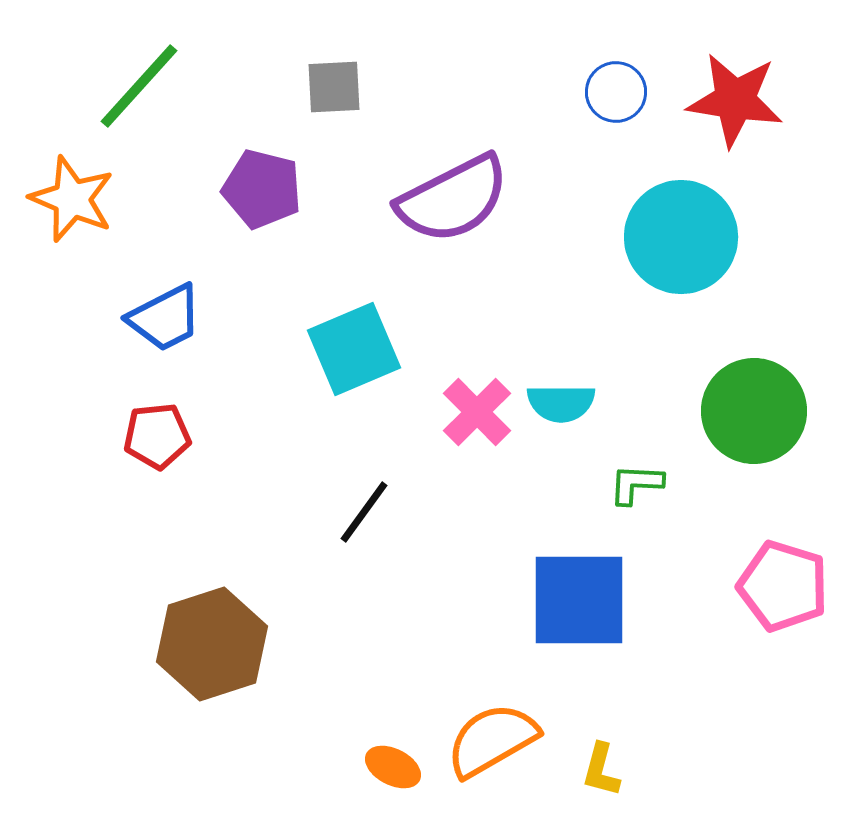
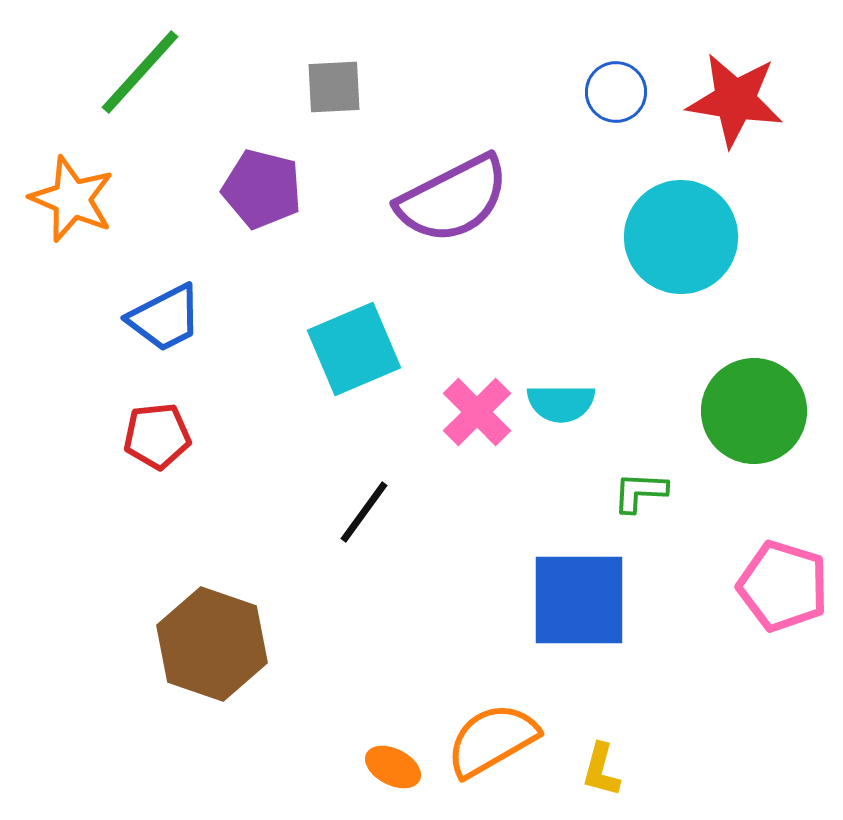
green line: moved 1 px right, 14 px up
green L-shape: moved 4 px right, 8 px down
brown hexagon: rotated 23 degrees counterclockwise
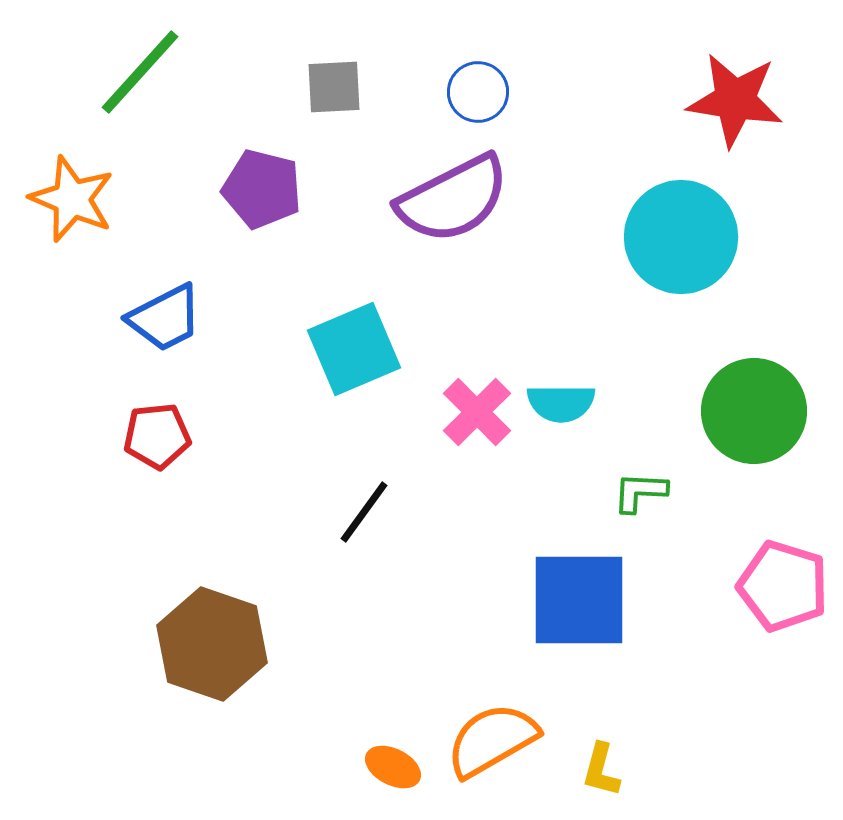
blue circle: moved 138 px left
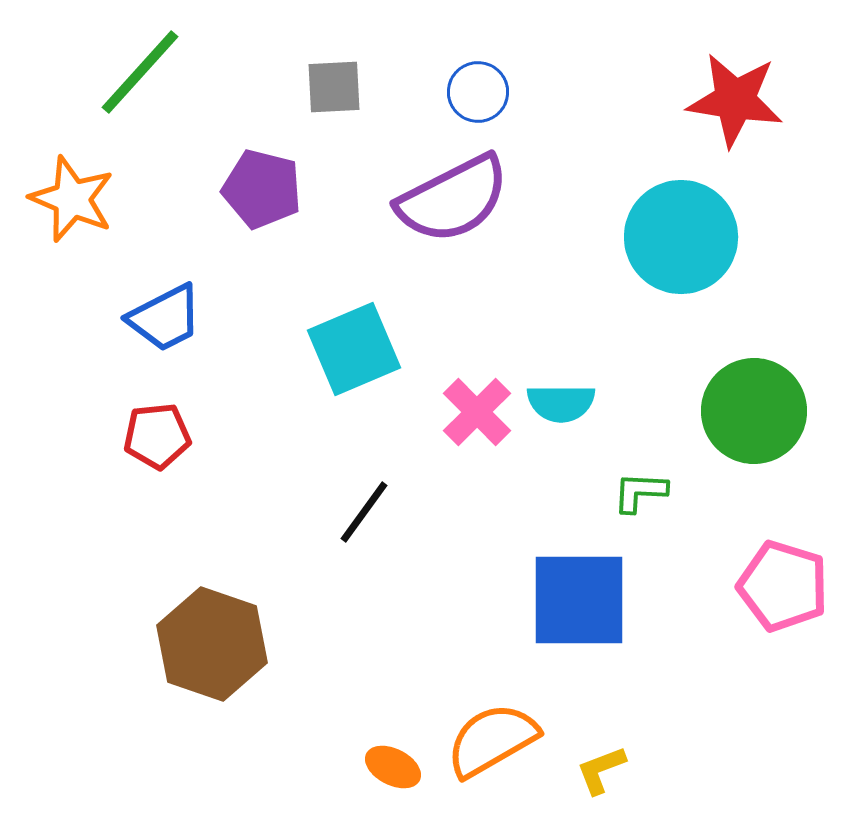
yellow L-shape: rotated 54 degrees clockwise
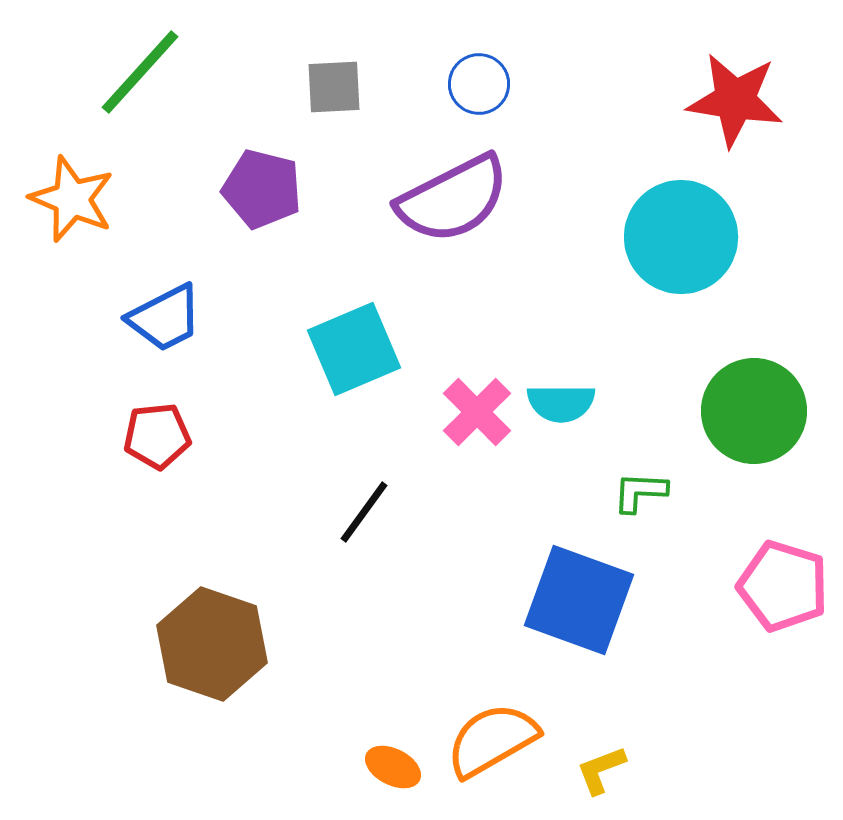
blue circle: moved 1 px right, 8 px up
blue square: rotated 20 degrees clockwise
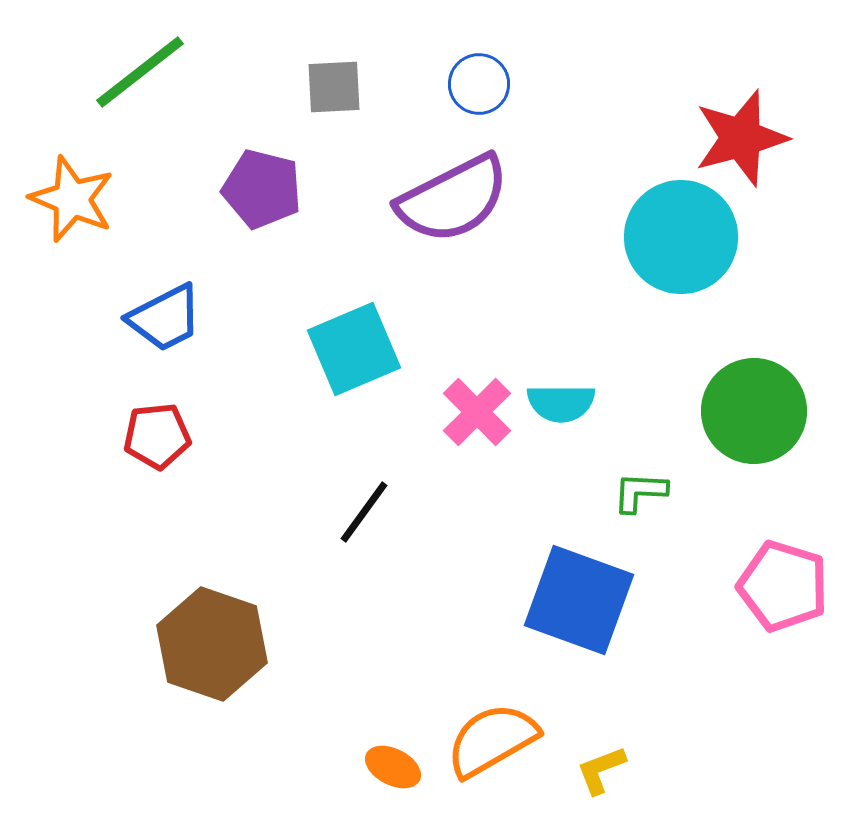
green line: rotated 10 degrees clockwise
red star: moved 6 px right, 38 px down; rotated 24 degrees counterclockwise
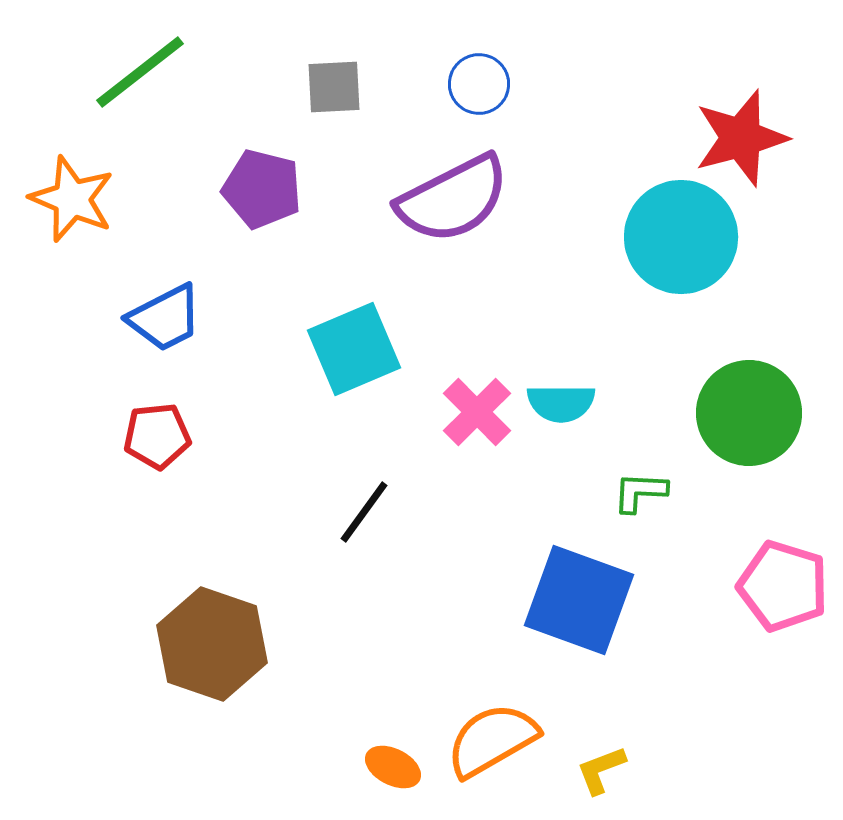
green circle: moved 5 px left, 2 px down
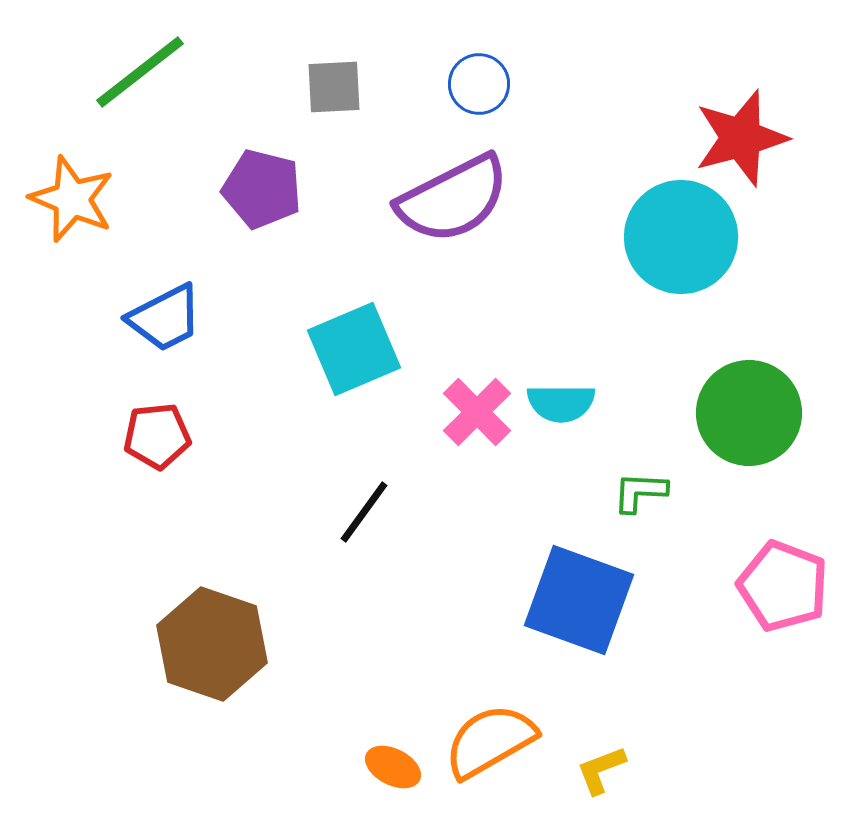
pink pentagon: rotated 4 degrees clockwise
orange semicircle: moved 2 px left, 1 px down
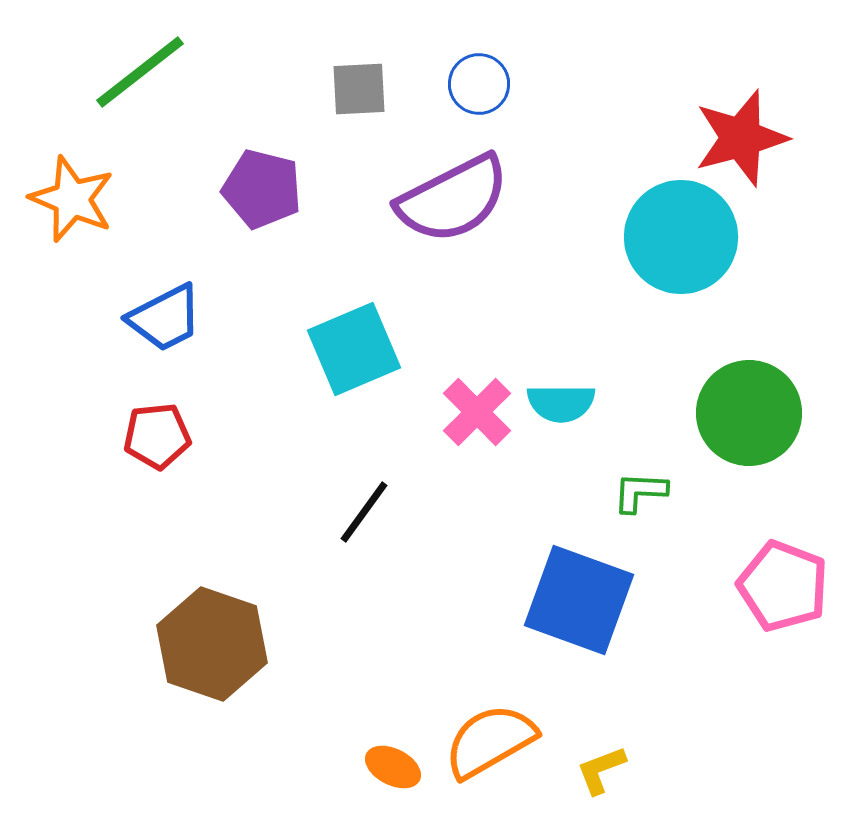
gray square: moved 25 px right, 2 px down
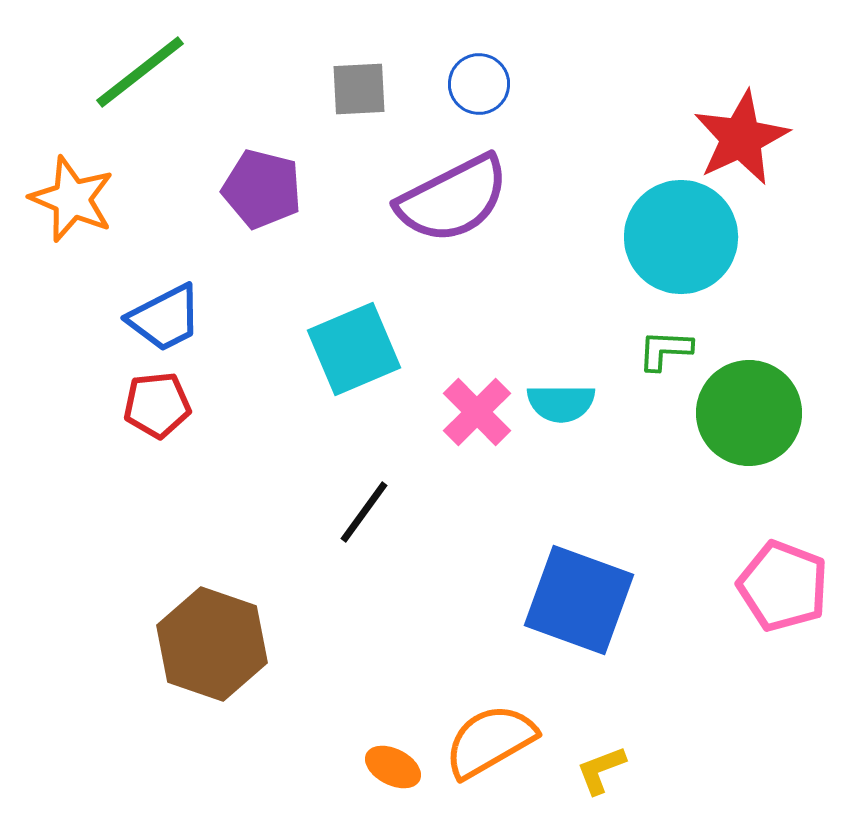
red star: rotated 10 degrees counterclockwise
red pentagon: moved 31 px up
green L-shape: moved 25 px right, 142 px up
